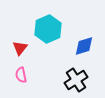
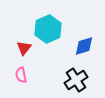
red triangle: moved 4 px right
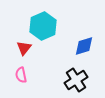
cyan hexagon: moved 5 px left, 3 px up
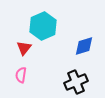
pink semicircle: rotated 21 degrees clockwise
black cross: moved 2 px down; rotated 10 degrees clockwise
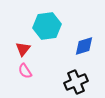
cyan hexagon: moved 4 px right; rotated 16 degrees clockwise
red triangle: moved 1 px left, 1 px down
pink semicircle: moved 4 px right, 4 px up; rotated 42 degrees counterclockwise
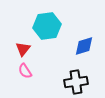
black cross: rotated 15 degrees clockwise
